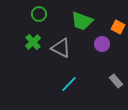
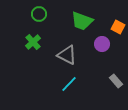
gray triangle: moved 6 px right, 7 px down
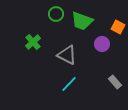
green circle: moved 17 px right
gray rectangle: moved 1 px left, 1 px down
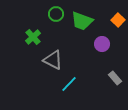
orange square: moved 7 px up; rotated 16 degrees clockwise
green cross: moved 5 px up
gray triangle: moved 14 px left, 5 px down
gray rectangle: moved 4 px up
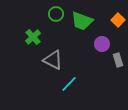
gray rectangle: moved 3 px right, 18 px up; rotated 24 degrees clockwise
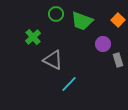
purple circle: moved 1 px right
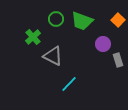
green circle: moved 5 px down
gray triangle: moved 4 px up
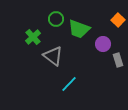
green trapezoid: moved 3 px left, 8 px down
gray triangle: rotated 10 degrees clockwise
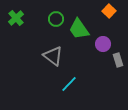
orange square: moved 9 px left, 9 px up
green trapezoid: rotated 35 degrees clockwise
green cross: moved 17 px left, 19 px up
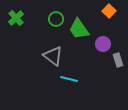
cyan line: moved 5 px up; rotated 60 degrees clockwise
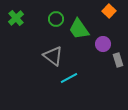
cyan line: moved 1 px up; rotated 42 degrees counterclockwise
